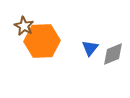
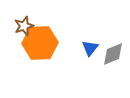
brown star: rotated 24 degrees clockwise
orange hexagon: moved 2 px left, 2 px down
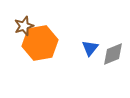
orange hexagon: rotated 8 degrees counterclockwise
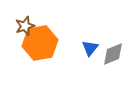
brown star: moved 1 px right
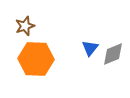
orange hexagon: moved 4 px left, 16 px down; rotated 12 degrees clockwise
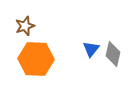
blue triangle: moved 1 px right, 1 px down
gray diamond: rotated 55 degrees counterclockwise
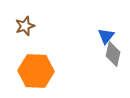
blue triangle: moved 15 px right, 13 px up
orange hexagon: moved 12 px down
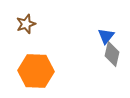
brown star: moved 1 px right, 2 px up
gray diamond: moved 1 px left
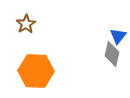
brown star: rotated 12 degrees counterclockwise
blue triangle: moved 12 px right
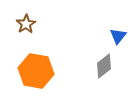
gray diamond: moved 8 px left, 12 px down; rotated 40 degrees clockwise
orange hexagon: rotated 8 degrees clockwise
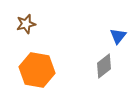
brown star: rotated 18 degrees clockwise
orange hexagon: moved 1 px right, 1 px up
